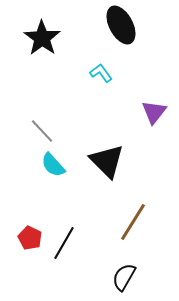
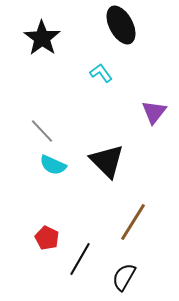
cyan semicircle: rotated 24 degrees counterclockwise
red pentagon: moved 17 px right
black line: moved 16 px right, 16 px down
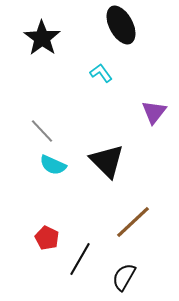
brown line: rotated 15 degrees clockwise
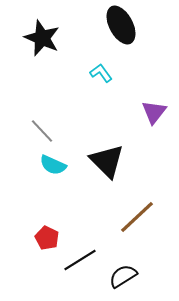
black star: rotated 12 degrees counterclockwise
brown line: moved 4 px right, 5 px up
black line: moved 1 px down; rotated 28 degrees clockwise
black semicircle: moved 1 px left, 1 px up; rotated 28 degrees clockwise
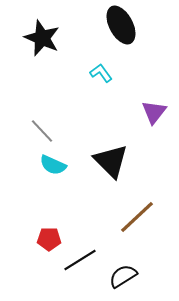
black triangle: moved 4 px right
red pentagon: moved 2 px right, 1 px down; rotated 25 degrees counterclockwise
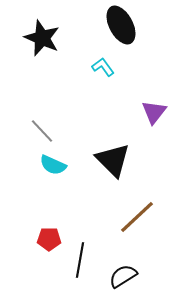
cyan L-shape: moved 2 px right, 6 px up
black triangle: moved 2 px right, 1 px up
black line: rotated 48 degrees counterclockwise
